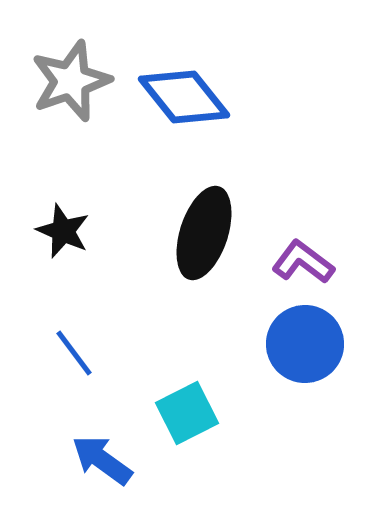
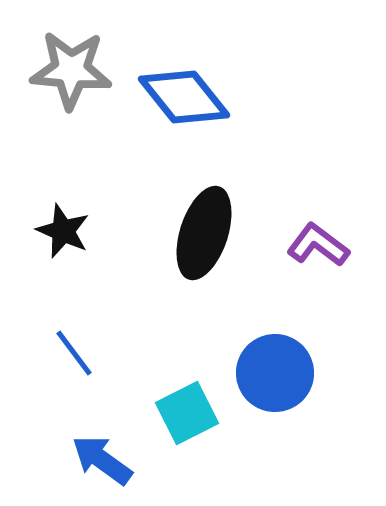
gray star: moved 11 px up; rotated 24 degrees clockwise
purple L-shape: moved 15 px right, 17 px up
blue circle: moved 30 px left, 29 px down
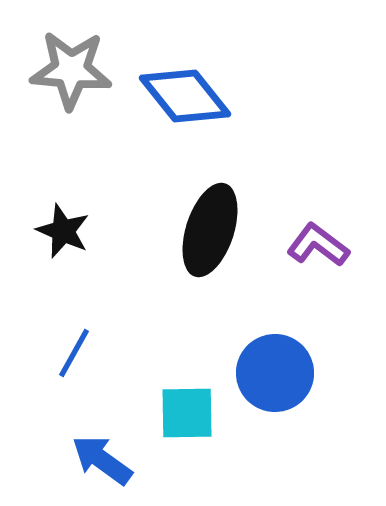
blue diamond: moved 1 px right, 1 px up
black ellipse: moved 6 px right, 3 px up
blue line: rotated 66 degrees clockwise
cyan square: rotated 26 degrees clockwise
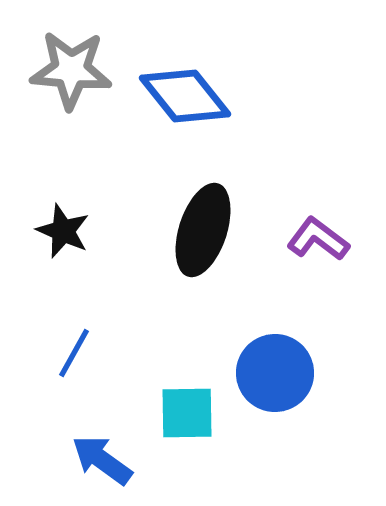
black ellipse: moved 7 px left
purple L-shape: moved 6 px up
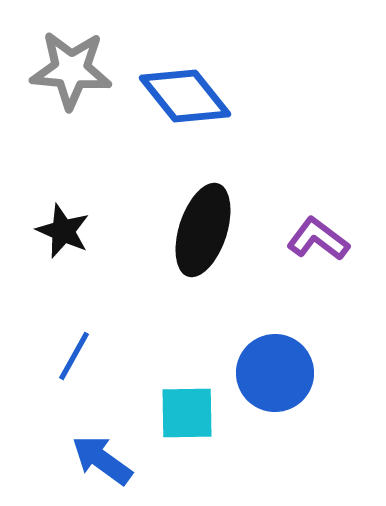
blue line: moved 3 px down
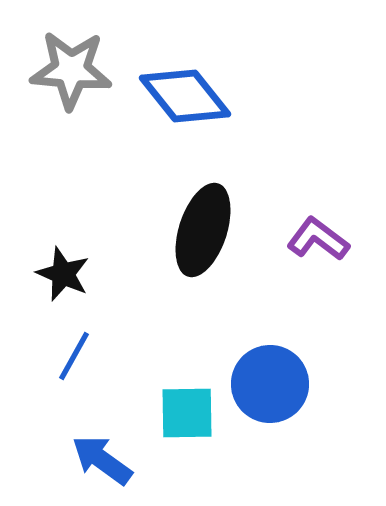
black star: moved 43 px down
blue circle: moved 5 px left, 11 px down
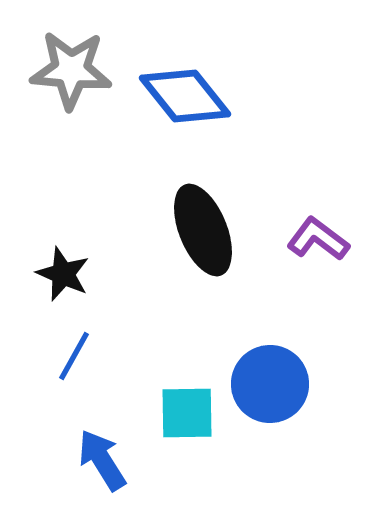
black ellipse: rotated 40 degrees counterclockwise
blue arrow: rotated 22 degrees clockwise
